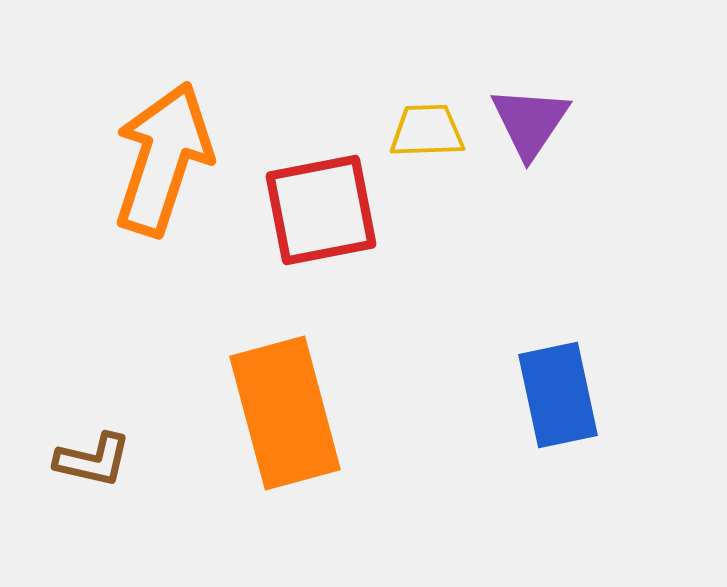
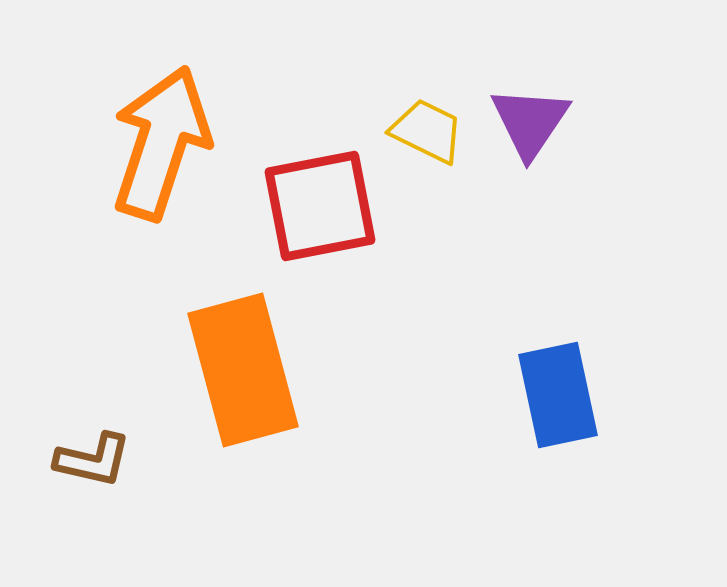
yellow trapezoid: rotated 28 degrees clockwise
orange arrow: moved 2 px left, 16 px up
red square: moved 1 px left, 4 px up
orange rectangle: moved 42 px left, 43 px up
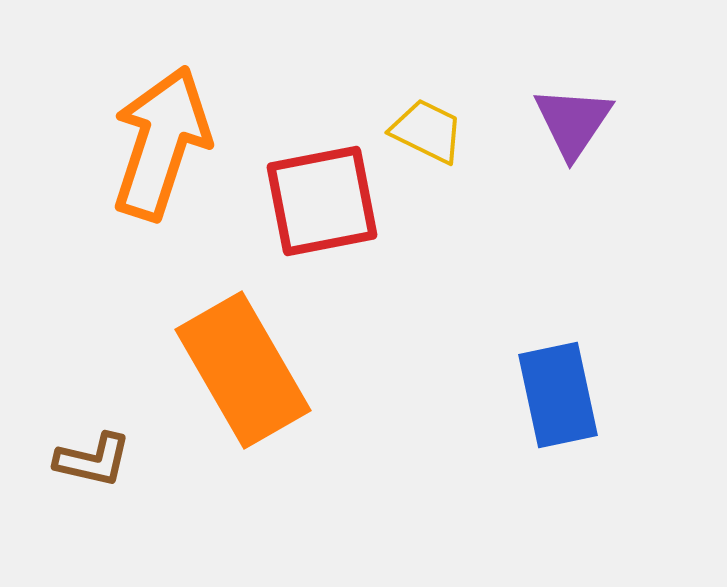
purple triangle: moved 43 px right
red square: moved 2 px right, 5 px up
orange rectangle: rotated 15 degrees counterclockwise
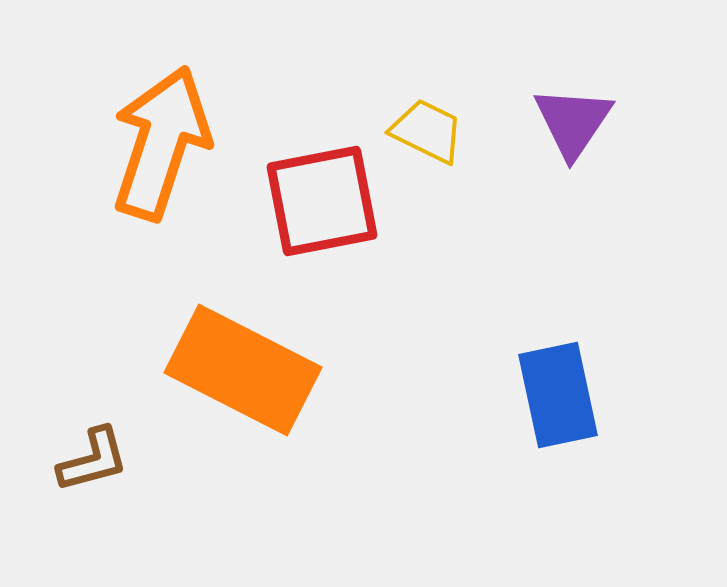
orange rectangle: rotated 33 degrees counterclockwise
brown L-shape: rotated 28 degrees counterclockwise
